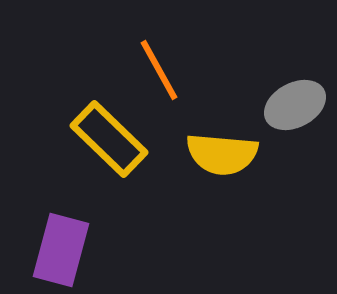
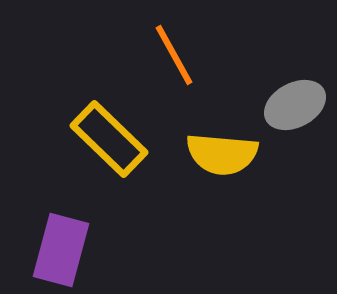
orange line: moved 15 px right, 15 px up
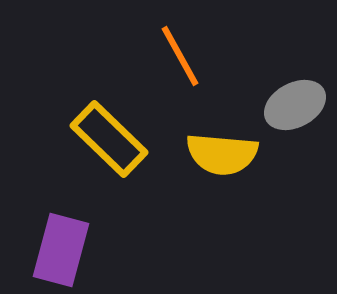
orange line: moved 6 px right, 1 px down
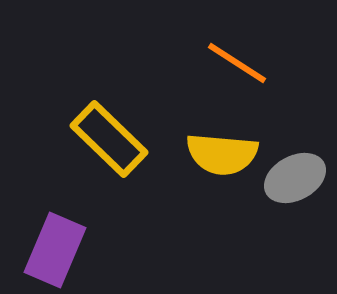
orange line: moved 57 px right, 7 px down; rotated 28 degrees counterclockwise
gray ellipse: moved 73 px down
purple rectangle: moved 6 px left; rotated 8 degrees clockwise
